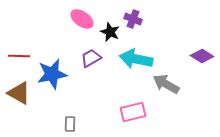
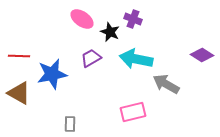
purple diamond: moved 1 px up
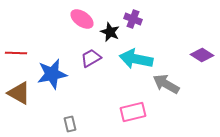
red line: moved 3 px left, 3 px up
gray rectangle: rotated 14 degrees counterclockwise
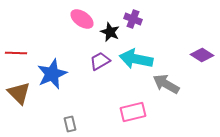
purple trapezoid: moved 9 px right, 3 px down
blue star: rotated 12 degrees counterclockwise
brown triangle: rotated 15 degrees clockwise
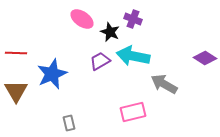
purple diamond: moved 3 px right, 3 px down
cyan arrow: moved 3 px left, 3 px up
gray arrow: moved 2 px left
brown triangle: moved 3 px left, 2 px up; rotated 15 degrees clockwise
gray rectangle: moved 1 px left, 1 px up
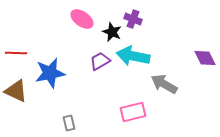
black star: moved 2 px right
purple diamond: rotated 30 degrees clockwise
blue star: moved 2 px left, 1 px up; rotated 12 degrees clockwise
brown triangle: rotated 35 degrees counterclockwise
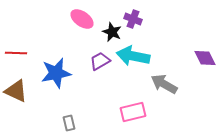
blue star: moved 6 px right
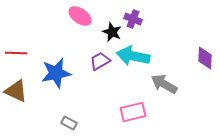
pink ellipse: moved 2 px left, 3 px up
purple diamond: rotated 30 degrees clockwise
gray rectangle: rotated 49 degrees counterclockwise
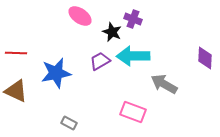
cyan arrow: rotated 12 degrees counterclockwise
pink rectangle: rotated 35 degrees clockwise
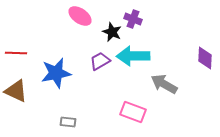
gray rectangle: moved 1 px left, 1 px up; rotated 21 degrees counterclockwise
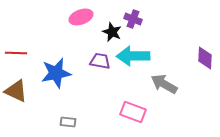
pink ellipse: moved 1 px right, 1 px down; rotated 55 degrees counterclockwise
purple trapezoid: rotated 40 degrees clockwise
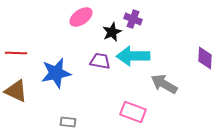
pink ellipse: rotated 15 degrees counterclockwise
black star: rotated 24 degrees clockwise
